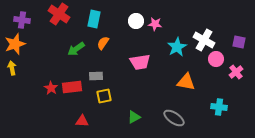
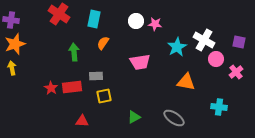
purple cross: moved 11 px left
green arrow: moved 2 px left, 3 px down; rotated 120 degrees clockwise
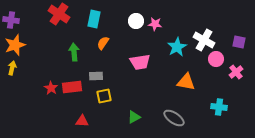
orange star: moved 1 px down
yellow arrow: rotated 24 degrees clockwise
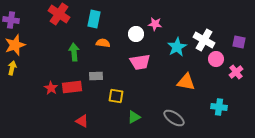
white circle: moved 13 px down
orange semicircle: rotated 64 degrees clockwise
yellow square: moved 12 px right; rotated 21 degrees clockwise
red triangle: rotated 24 degrees clockwise
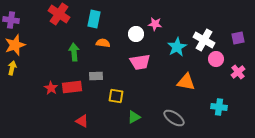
purple square: moved 1 px left, 4 px up; rotated 24 degrees counterclockwise
pink cross: moved 2 px right
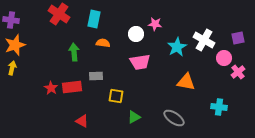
pink circle: moved 8 px right, 1 px up
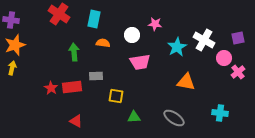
white circle: moved 4 px left, 1 px down
cyan cross: moved 1 px right, 6 px down
green triangle: rotated 24 degrees clockwise
red triangle: moved 6 px left
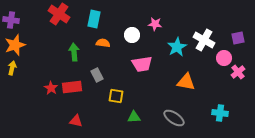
pink trapezoid: moved 2 px right, 2 px down
gray rectangle: moved 1 px right, 1 px up; rotated 64 degrees clockwise
red triangle: rotated 16 degrees counterclockwise
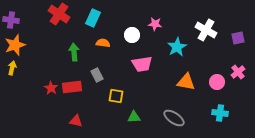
cyan rectangle: moved 1 px left, 1 px up; rotated 12 degrees clockwise
white cross: moved 2 px right, 10 px up
pink circle: moved 7 px left, 24 px down
